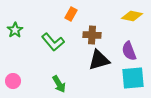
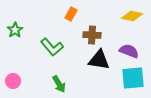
green L-shape: moved 1 px left, 5 px down
purple semicircle: rotated 132 degrees clockwise
black triangle: rotated 25 degrees clockwise
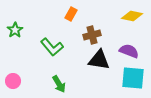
brown cross: rotated 18 degrees counterclockwise
cyan square: rotated 10 degrees clockwise
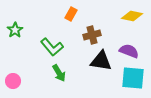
black triangle: moved 2 px right, 1 px down
green arrow: moved 11 px up
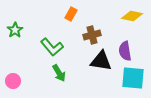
purple semicircle: moved 4 px left; rotated 120 degrees counterclockwise
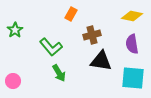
green L-shape: moved 1 px left
purple semicircle: moved 7 px right, 7 px up
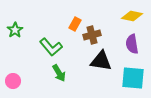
orange rectangle: moved 4 px right, 10 px down
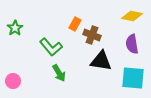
green star: moved 2 px up
brown cross: rotated 36 degrees clockwise
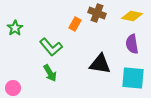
brown cross: moved 5 px right, 22 px up
black triangle: moved 1 px left, 3 px down
green arrow: moved 9 px left
pink circle: moved 7 px down
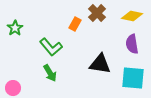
brown cross: rotated 24 degrees clockwise
